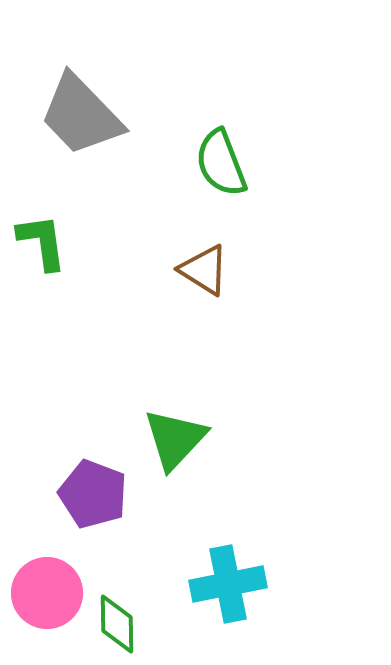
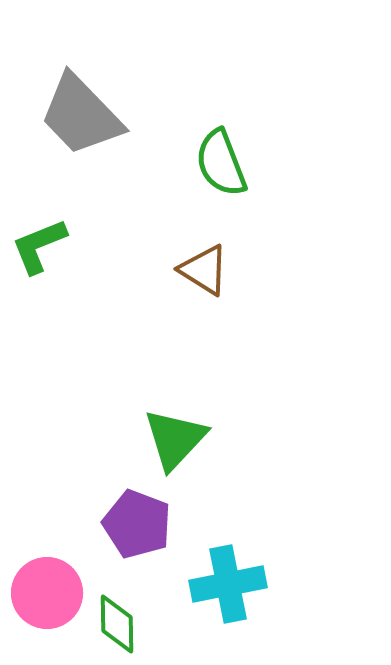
green L-shape: moved 3 px left, 4 px down; rotated 104 degrees counterclockwise
purple pentagon: moved 44 px right, 30 px down
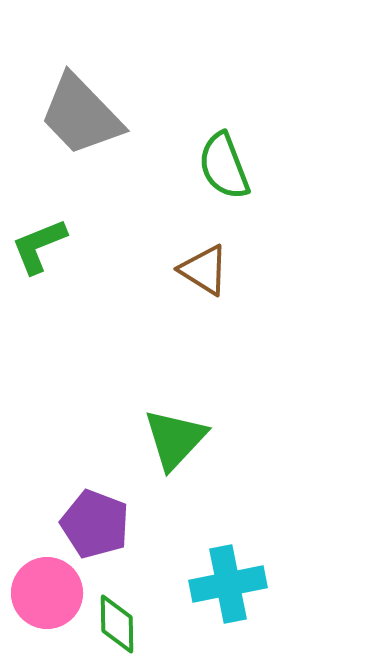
green semicircle: moved 3 px right, 3 px down
purple pentagon: moved 42 px left
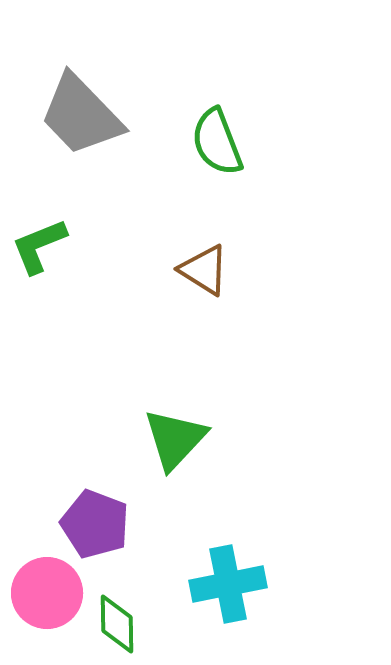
green semicircle: moved 7 px left, 24 px up
